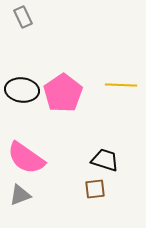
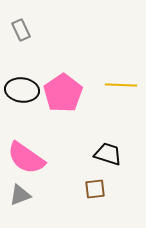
gray rectangle: moved 2 px left, 13 px down
black trapezoid: moved 3 px right, 6 px up
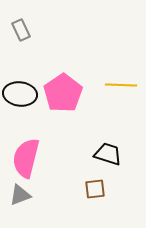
black ellipse: moved 2 px left, 4 px down
pink semicircle: rotated 69 degrees clockwise
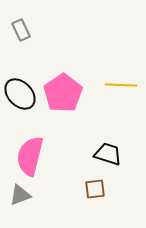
black ellipse: rotated 40 degrees clockwise
pink semicircle: moved 4 px right, 2 px up
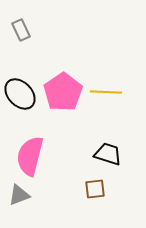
yellow line: moved 15 px left, 7 px down
pink pentagon: moved 1 px up
gray triangle: moved 1 px left
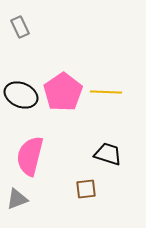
gray rectangle: moved 1 px left, 3 px up
black ellipse: moved 1 px right, 1 px down; rotated 24 degrees counterclockwise
brown square: moved 9 px left
gray triangle: moved 2 px left, 4 px down
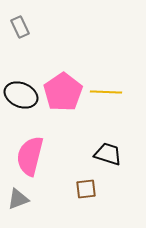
gray triangle: moved 1 px right
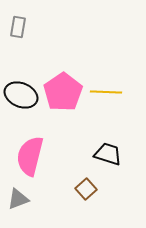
gray rectangle: moved 2 px left; rotated 35 degrees clockwise
brown square: rotated 35 degrees counterclockwise
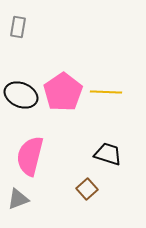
brown square: moved 1 px right
